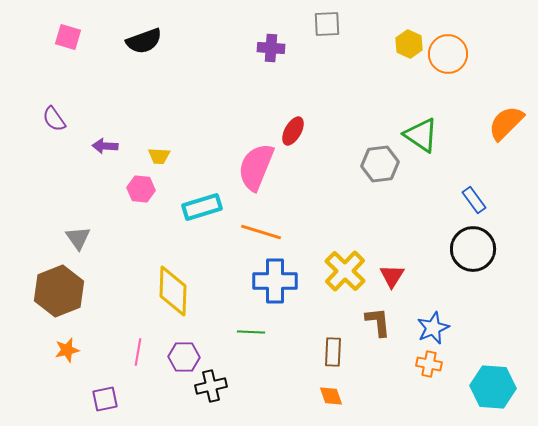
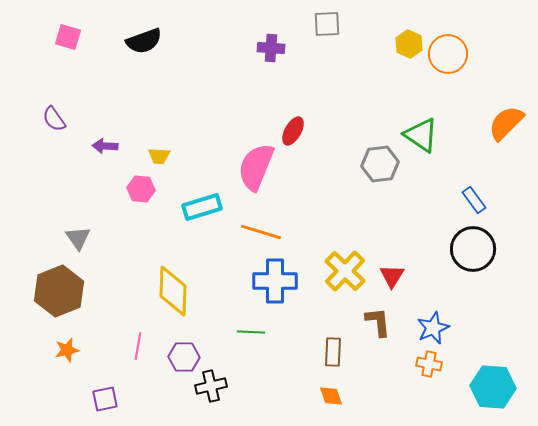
pink line: moved 6 px up
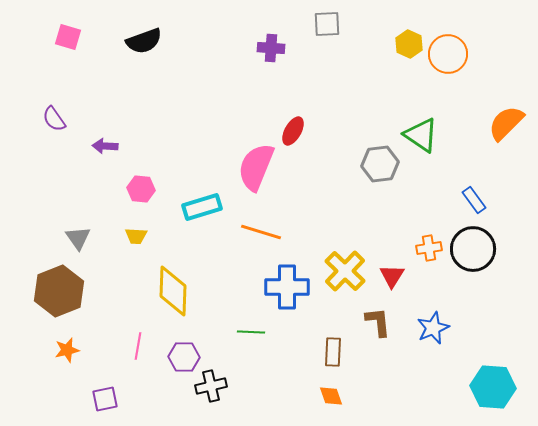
yellow trapezoid: moved 23 px left, 80 px down
blue cross: moved 12 px right, 6 px down
orange cross: moved 116 px up; rotated 20 degrees counterclockwise
